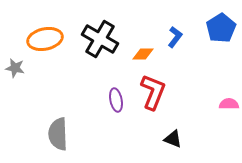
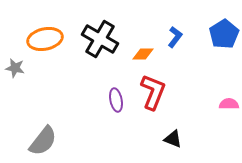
blue pentagon: moved 3 px right, 6 px down
gray semicircle: moved 15 px left, 7 px down; rotated 140 degrees counterclockwise
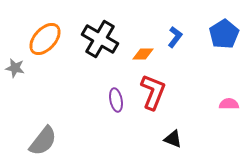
orange ellipse: rotated 36 degrees counterclockwise
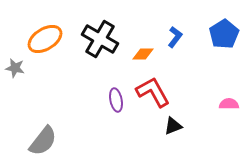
orange ellipse: rotated 16 degrees clockwise
red L-shape: rotated 51 degrees counterclockwise
black triangle: moved 13 px up; rotated 42 degrees counterclockwise
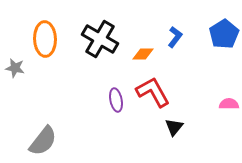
orange ellipse: rotated 60 degrees counterclockwise
black triangle: moved 1 px right, 1 px down; rotated 30 degrees counterclockwise
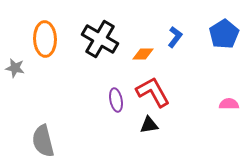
black triangle: moved 25 px left, 2 px up; rotated 42 degrees clockwise
gray semicircle: rotated 128 degrees clockwise
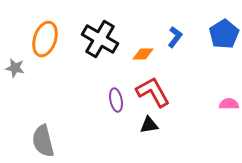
orange ellipse: rotated 20 degrees clockwise
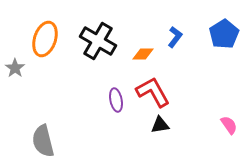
black cross: moved 2 px left, 2 px down
gray star: rotated 24 degrees clockwise
pink semicircle: moved 21 px down; rotated 54 degrees clockwise
black triangle: moved 11 px right
